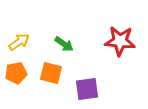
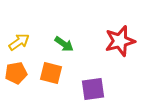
red star: rotated 20 degrees counterclockwise
purple square: moved 6 px right
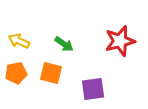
yellow arrow: moved 1 px up; rotated 120 degrees counterclockwise
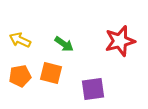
yellow arrow: moved 1 px right, 1 px up
orange pentagon: moved 4 px right, 3 px down
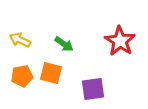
red star: rotated 24 degrees counterclockwise
orange pentagon: moved 2 px right
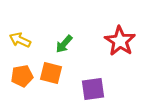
green arrow: rotated 96 degrees clockwise
